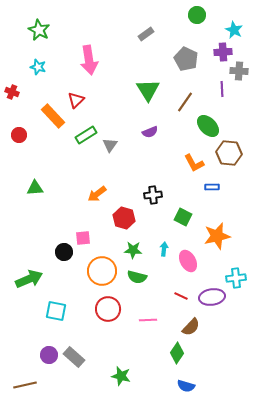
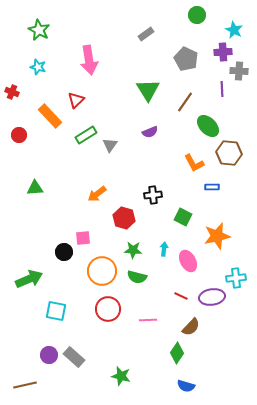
orange rectangle at (53, 116): moved 3 px left
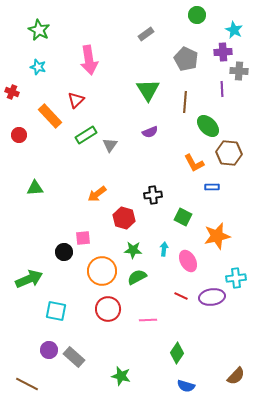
brown line at (185, 102): rotated 30 degrees counterclockwise
green semicircle at (137, 277): rotated 138 degrees clockwise
brown semicircle at (191, 327): moved 45 px right, 49 px down
purple circle at (49, 355): moved 5 px up
brown line at (25, 385): moved 2 px right, 1 px up; rotated 40 degrees clockwise
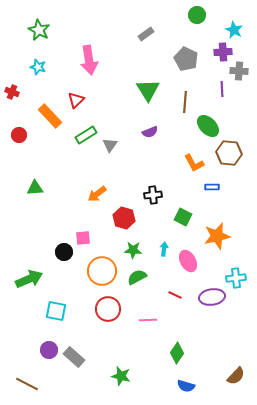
red line at (181, 296): moved 6 px left, 1 px up
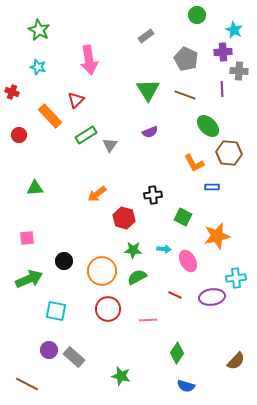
gray rectangle at (146, 34): moved 2 px down
brown line at (185, 102): moved 7 px up; rotated 75 degrees counterclockwise
pink square at (83, 238): moved 56 px left
cyan arrow at (164, 249): rotated 88 degrees clockwise
black circle at (64, 252): moved 9 px down
brown semicircle at (236, 376): moved 15 px up
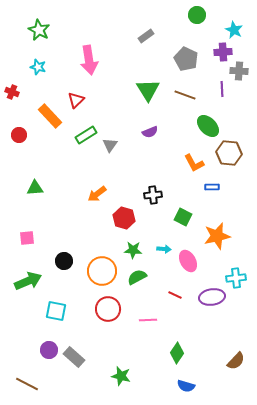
green arrow at (29, 279): moved 1 px left, 2 px down
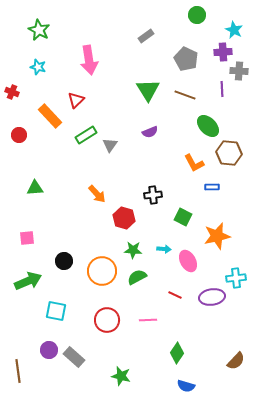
orange arrow at (97, 194): rotated 96 degrees counterclockwise
red circle at (108, 309): moved 1 px left, 11 px down
brown line at (27, 384): moved 9 px left, 13 px up; rotated 55 degrees clockwise
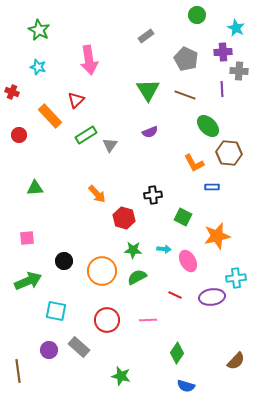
cyan star at (234, 30): moved 2 px right, 2 px up
gray rectangle at (74, 357): moved 5 px right, 10 px up
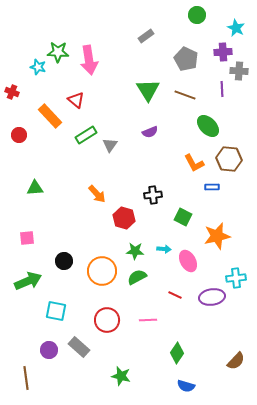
green star at (39, 30): moved 19 px right, 22 px down; rotated 25 degrees counterclockwise
red triangle at (76, 100): rotated 36 degrees counterclockwise
brown hexagon at (229, 153): moved 6 px down
green star at (133, 250): moved 2 px right, 1 px down
brown line at (18, 371): moved 8 px right, 7 px down
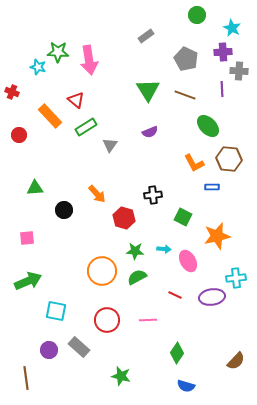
cyan star at (236, 28): moved 4 px left
green rectangle at (86, 135): moved 8 px up
black circle at (64, 261): moved 51 px up
